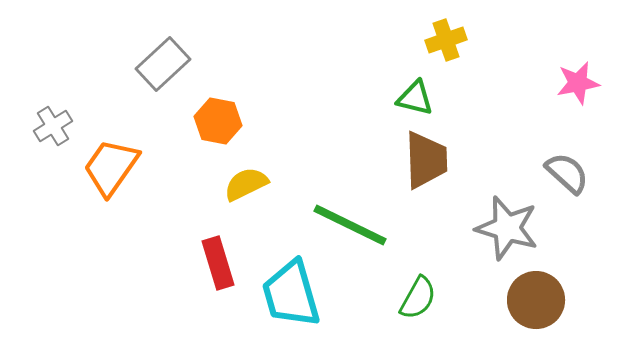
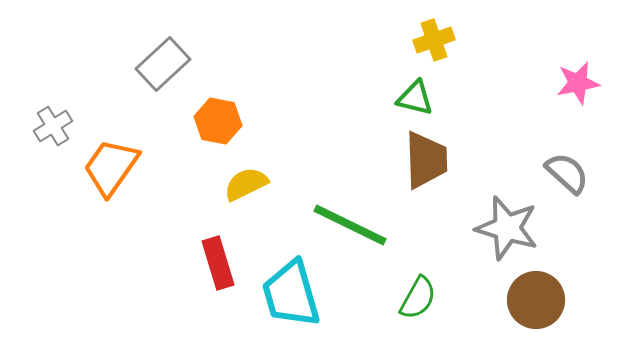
yellow cross: moved 12 px left
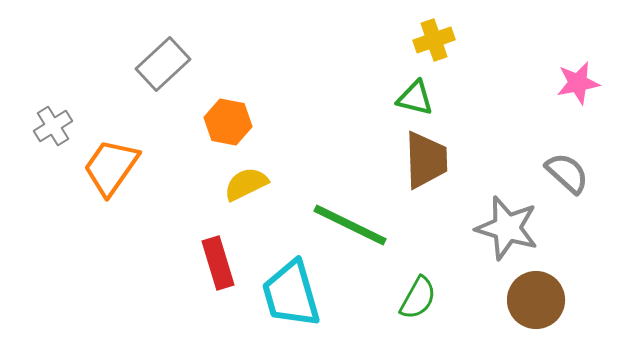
orange hexagon: moved 10 px right, 1 px down
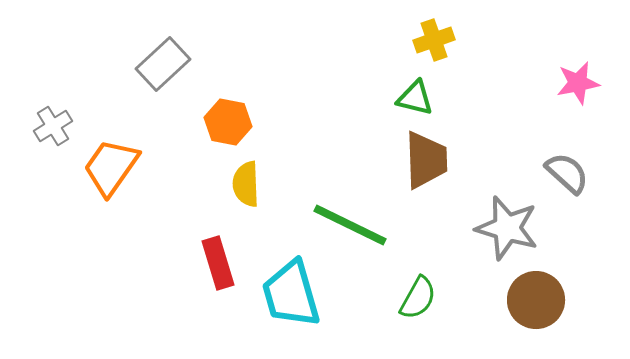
yellow semicircle: rotated 66 degrees counterclockwise
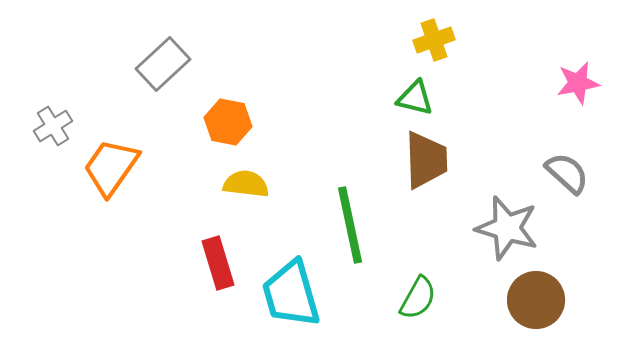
yellow semicircle: rotated 99 degrees clockwise
green line: rotated 52 degrees clockwise
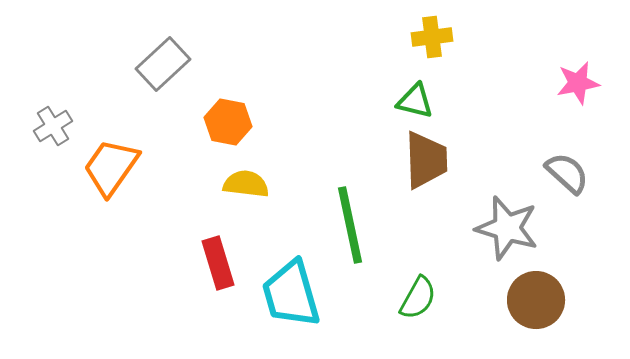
yellow cross: moved 2 px left, 3 px up; rotated 12 degrees clockwise
green triangle: moved 3 px down
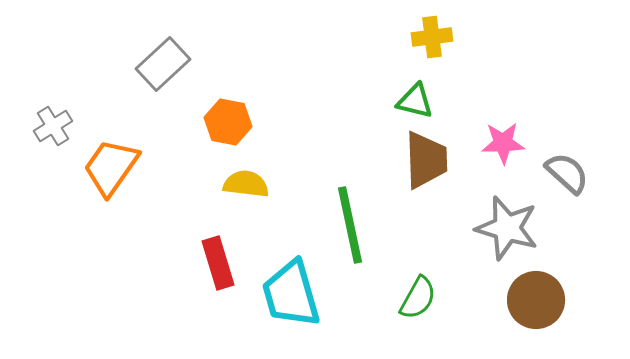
pink star: moved 75 px left, 60 px down; rotated 9 degrees clockwise
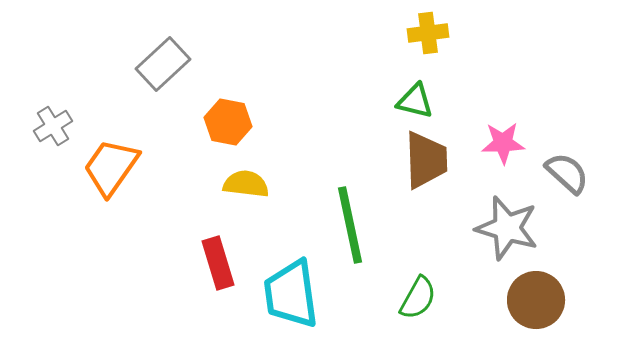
yellow cross: moved 4 px left, 4 px up
cyan trapezoid: rotated 8 degrees clockwise
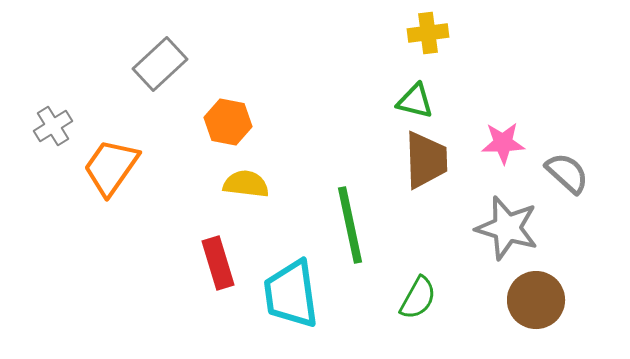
gray rectangle: moved 3 px left
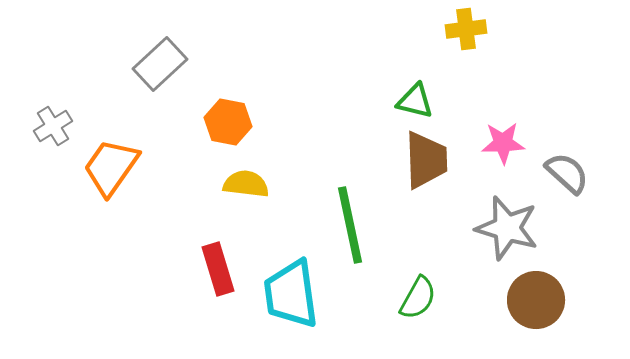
yellow cross: moved 38 px right, 4 px up
red rectangle: moved 6 px down
